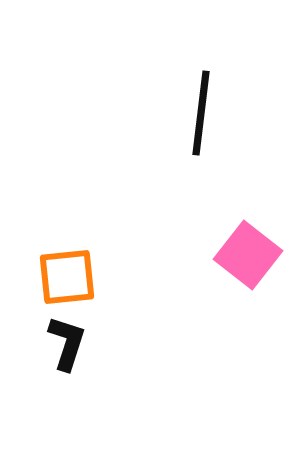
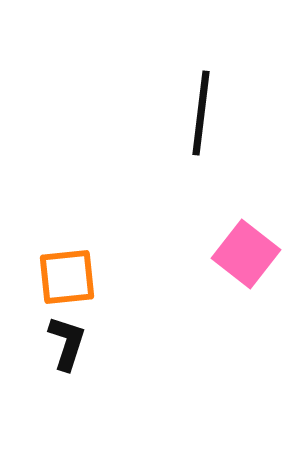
pink square: moved 2 px left, 1 px up
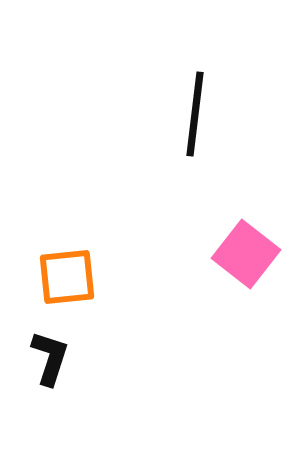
black line: moved 6 px left, 1 px down
black L-shape: moved 17 px left, 15 px down
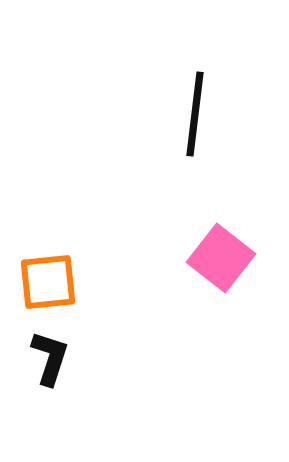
pink square: moved 25 px left, 4 px down
orange square: moved 19 px left, 5 px down
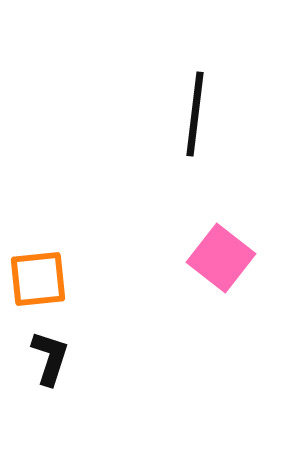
orange square: moved 10 px left, 3 px up
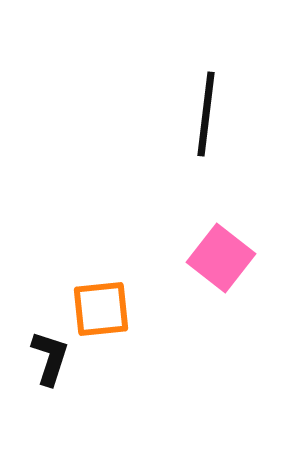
black line: moved 11 px right
orange square: moved 63 px right, 30 px down
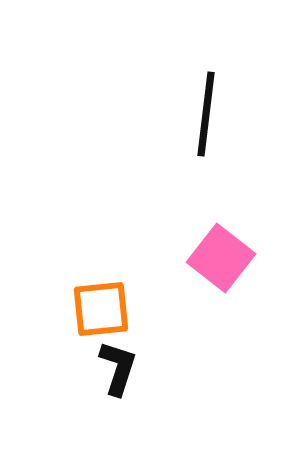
black L-shape: moved 68 px right, 10 px down
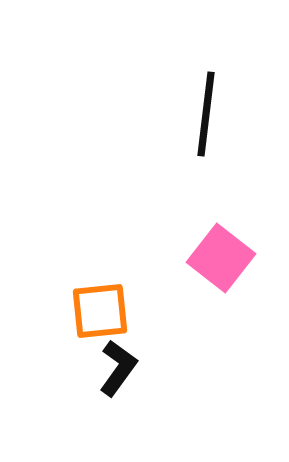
orange square: moved 1 px left, 2 px down
black L-shape: rotated 18 degrees clockwise
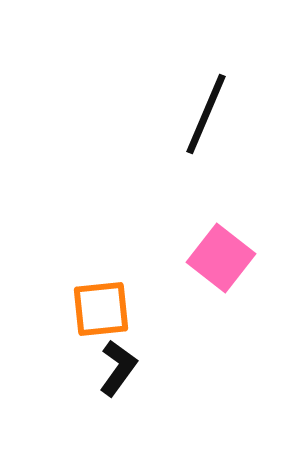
black line: rotated 16 degrees clockwise
orange square: moved 1 px right, 2 px up
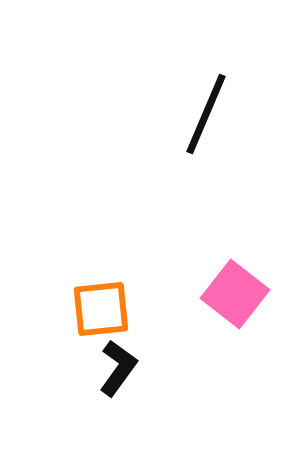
pink square: moved 14 px right, 36 px down
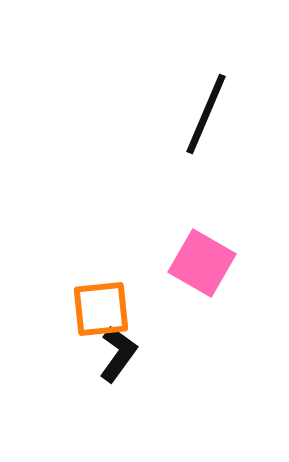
pink square: moved 33 px left, 31 px up; rotated 8 degrees counterclockwise
black L-shape: moved 14 px up
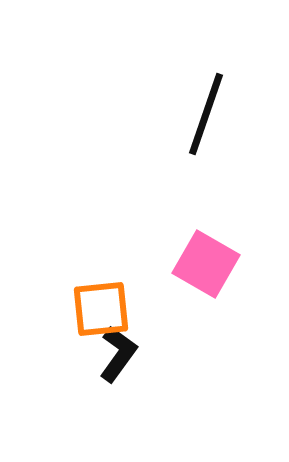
black line: rotated 4 degrees counterclockwise
pink square: moved 4 px right, 1 px down
